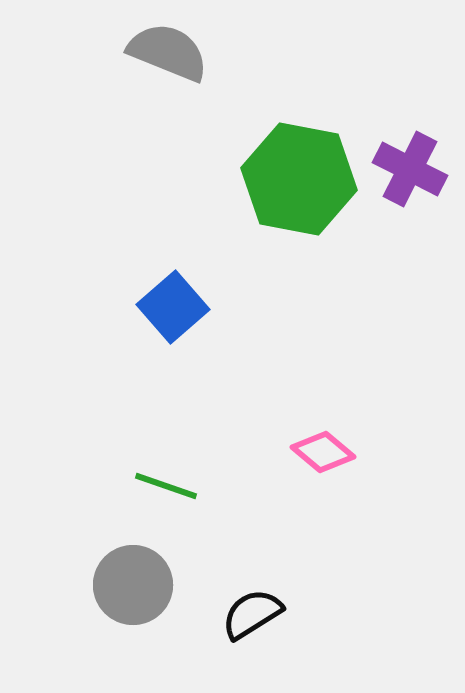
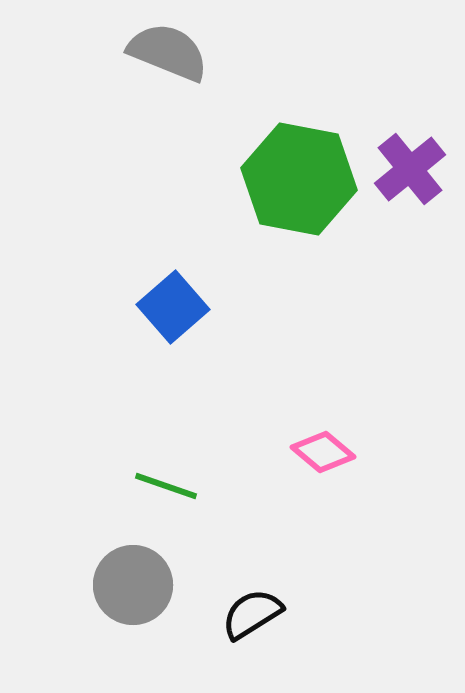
purple cross: rotated 24 degrees clockwise
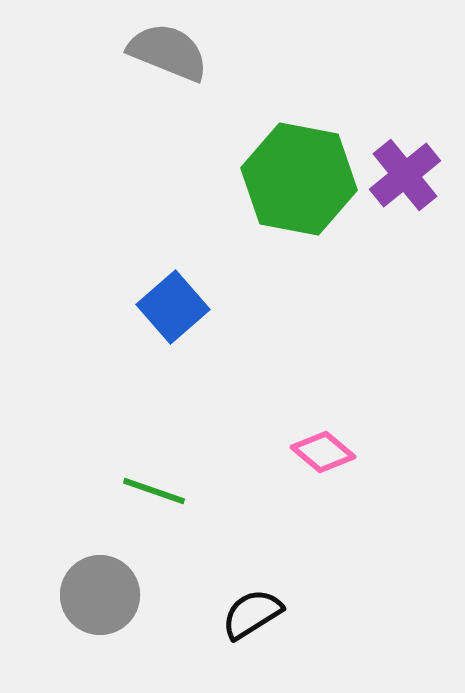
purple cross: moved 5 px left, 6 px down
green line: moved 12 px left, 5 px down
gray circle: moved 33 px left, 10 px down
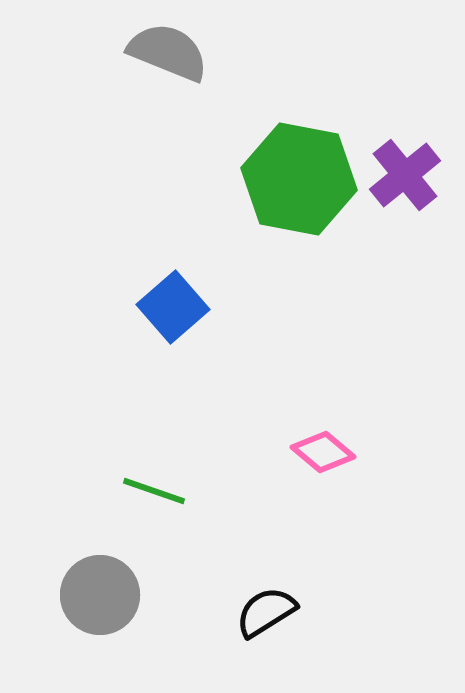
black semicircle: moved 14 px right, 2 px up
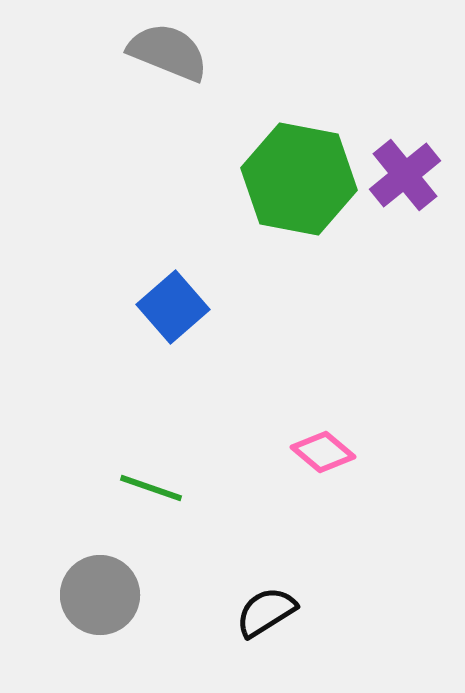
green line: moved 3 px left, 3 px up
